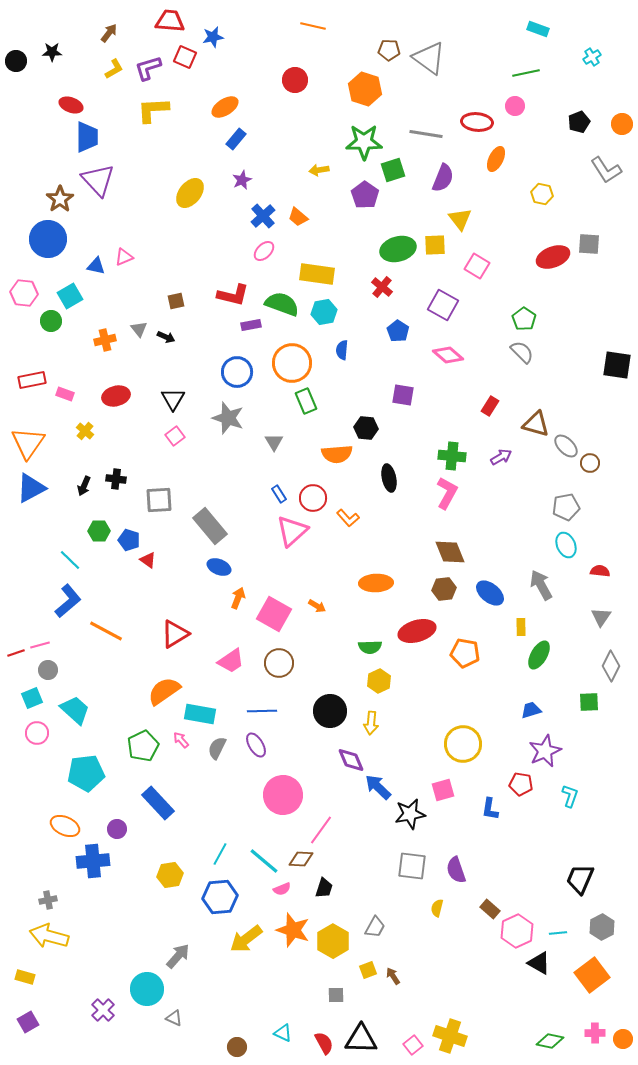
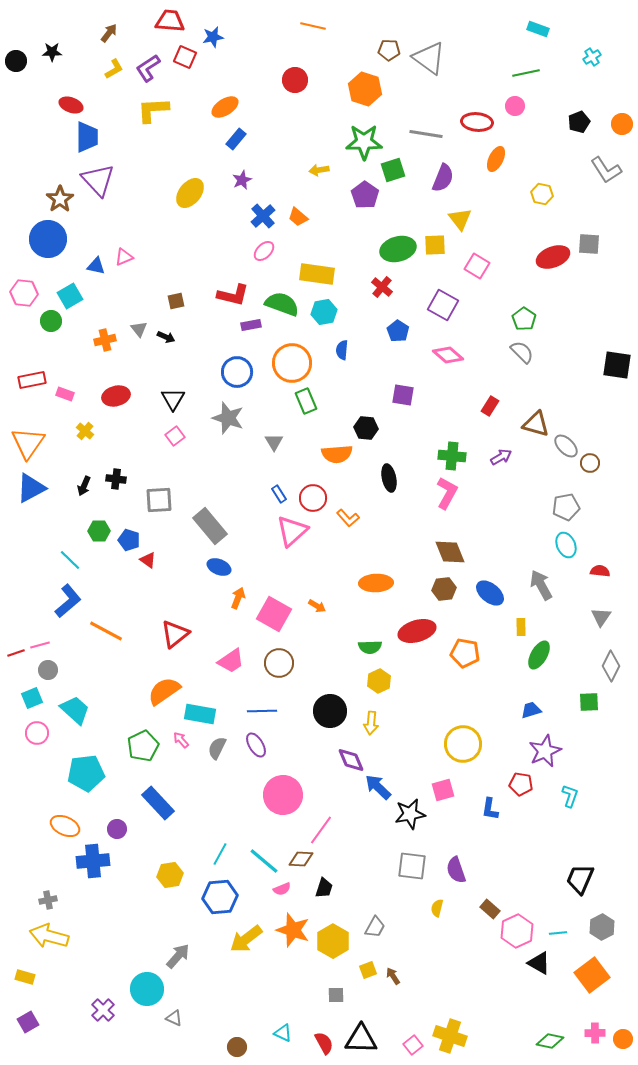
purple L-shape at (148, 68): rotated 16 degrees counterclockwise
red triangle at (175, 634): rotated 8 degrees counterclockwise
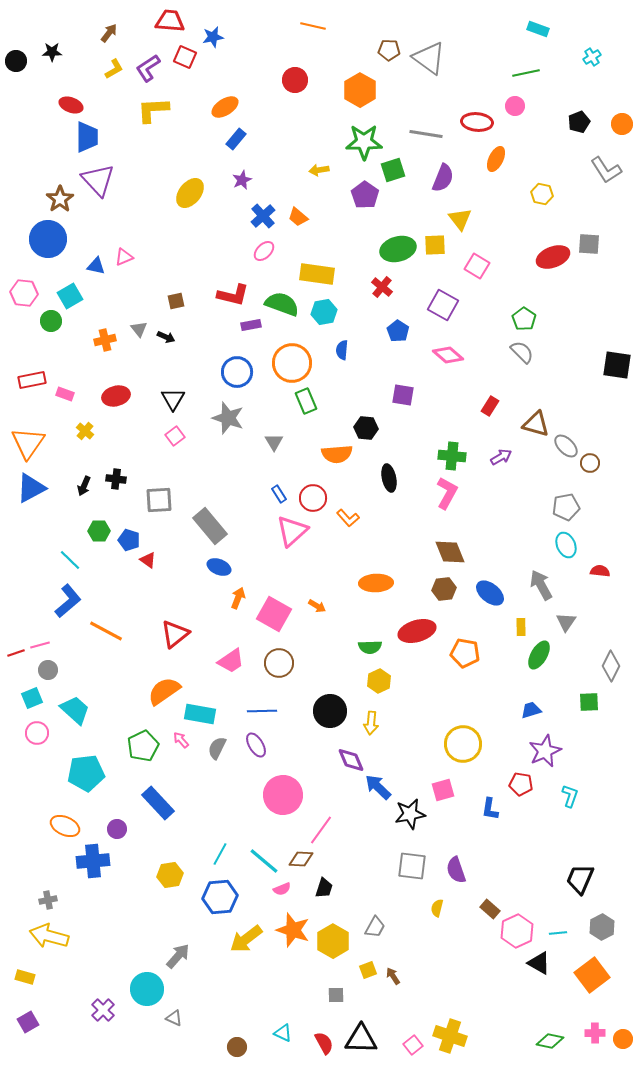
orange hexagon at (365, 89): moved 5 px left, 1 px down; rotated 12 degrees clockwise
gray triangle at (601, 617): moved 35 px left, 5 px down
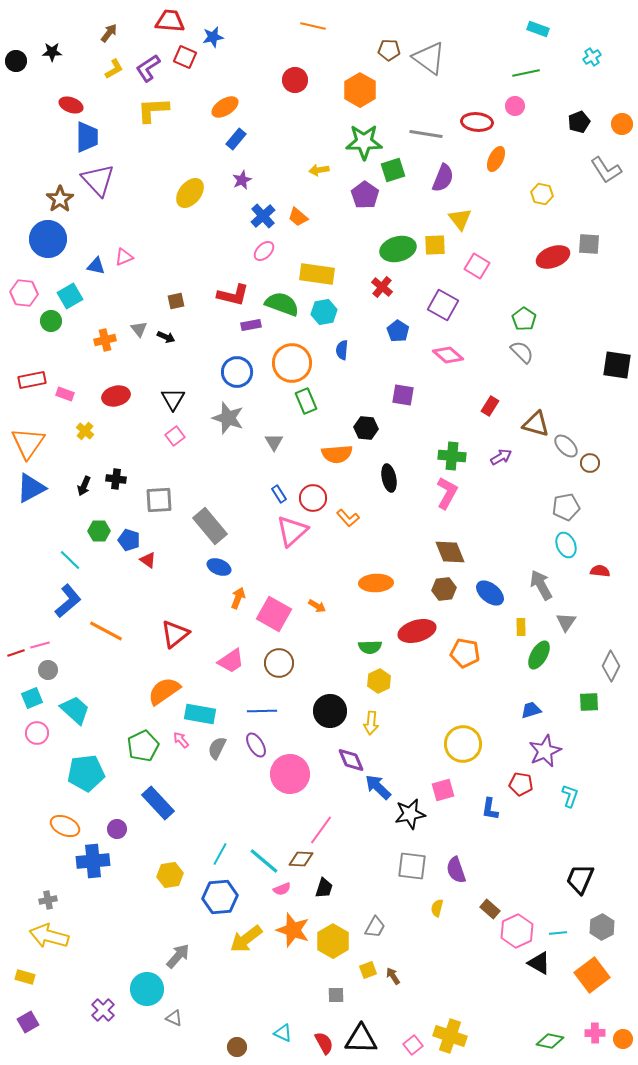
pink circle at (283, 795): moved 7 px right, 21 px up
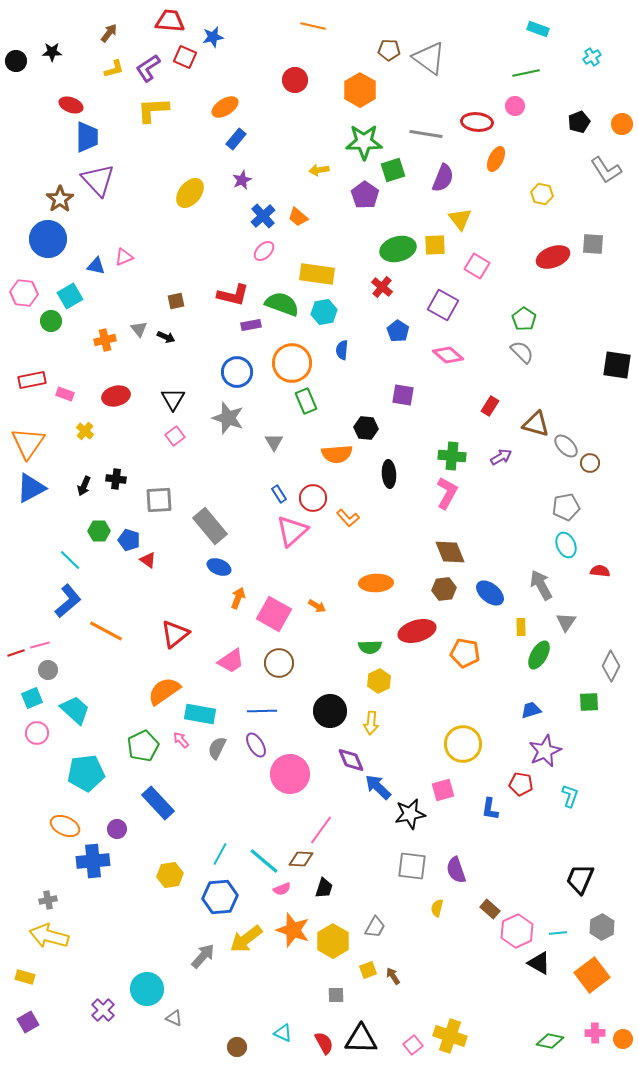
yellow L-shape at (114, 69): rotated 15 degrees clockwise
gray square at (589, 244): moved 4 px right
black ellipse at (389, 478): moved 4 px up; rotated 8 degrees clockwise
gray arrow at (178, 956): moved 25 px right
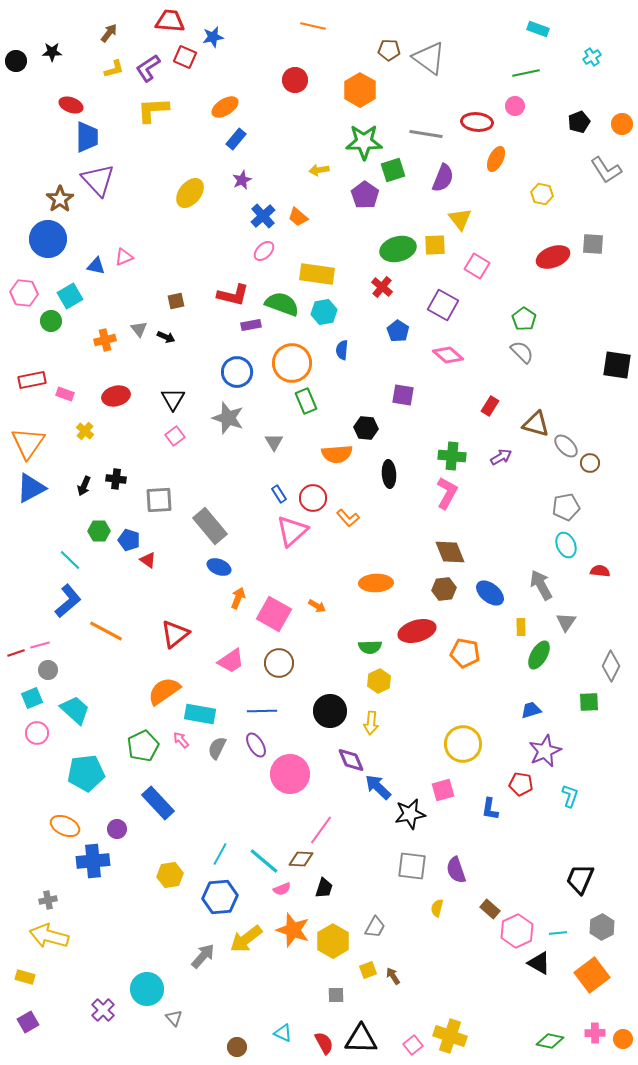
gray triangle at (174, 1018): rotated 24 degrees clockwise
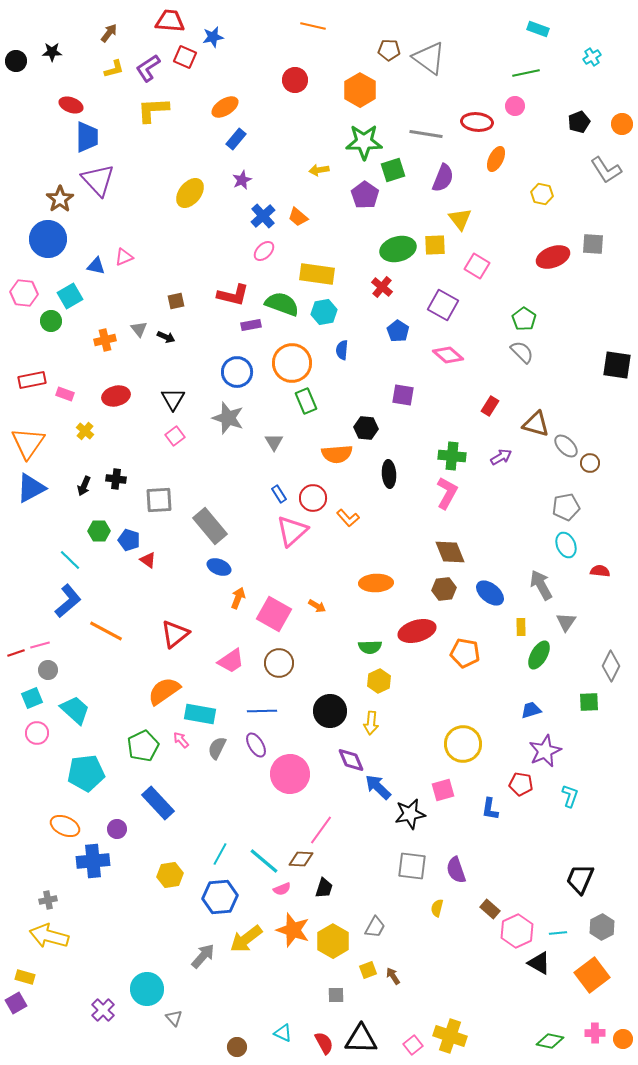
purple square at (28, 1022): moved 12 px left, 19 px up
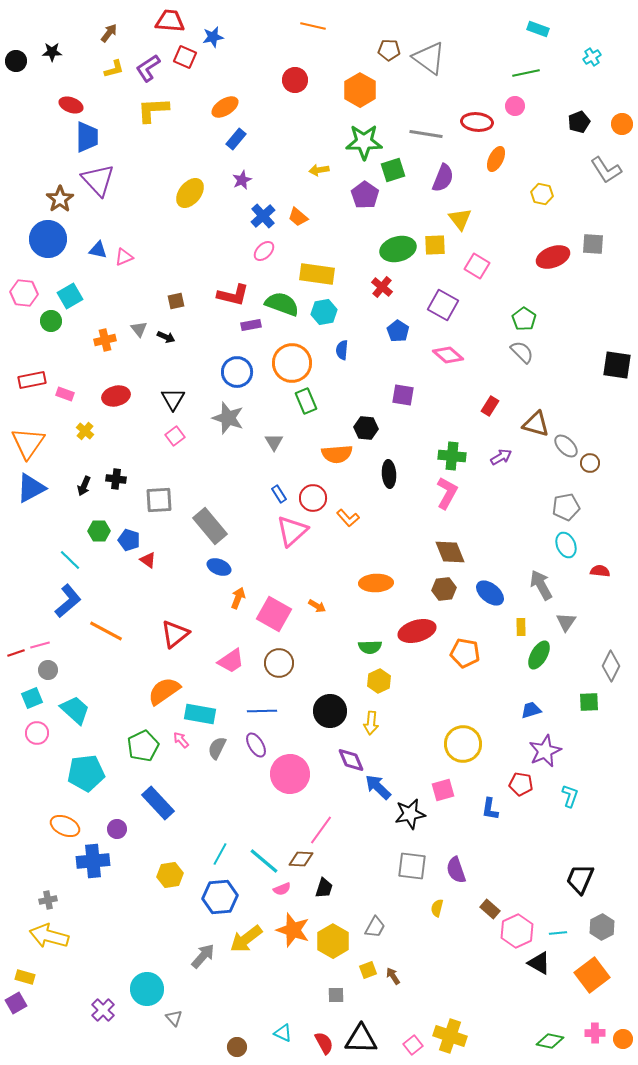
blue triangle at (96, 266): moved 2 px right, 16 px up
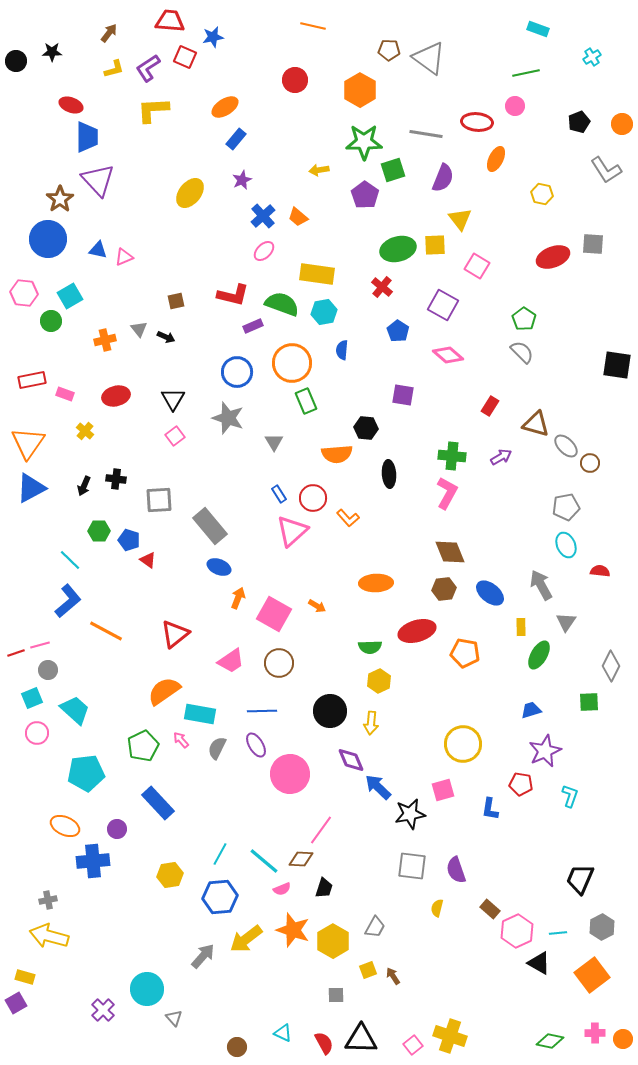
purple rectangle at (251, 325): moved 2 px right, 1 px down; rotated 12 degrees counterclockwise
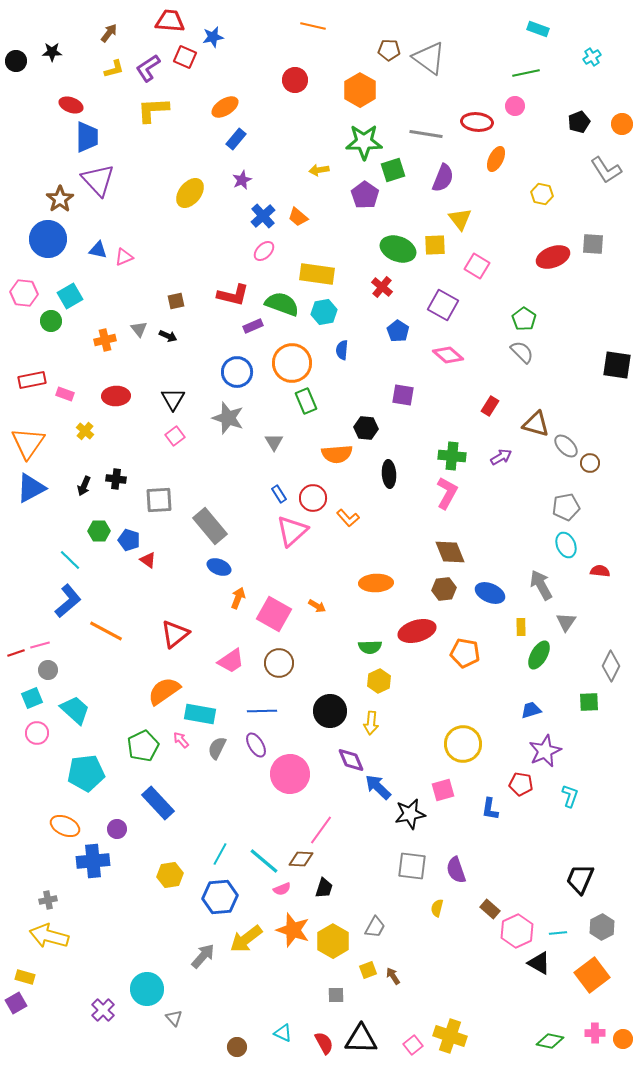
green ellipse at (398, 249): rotated 36 degrees clockwise
black arrow at (166, 337): moved 2 px right, 1 px up
red ellipse at (116, 396): rotated 12 degrees clockwise
blue ellipse at (490, 593): rotated 16 degrees counterclockwise
